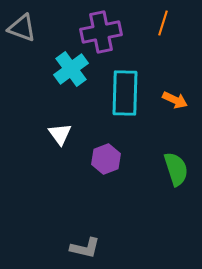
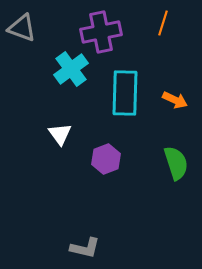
green semicircle: moved 6 px up
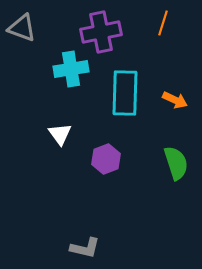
cyan cross: rotated 28 degrees clockwise
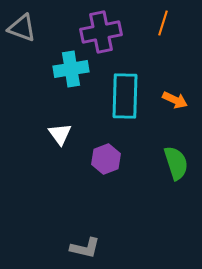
cyan rectangle: moved 3 px down
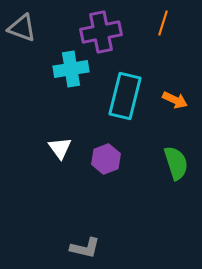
cyan rectangle: rotated 12 degrees clockwise
white triangle: moved 14 px down
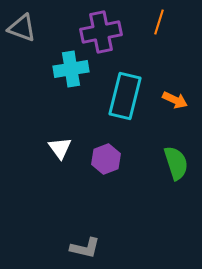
orange line: moved 4 px left, 1 px up
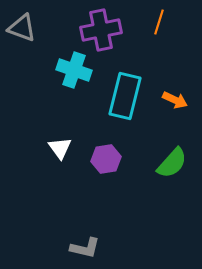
purple cross: moved 2 px up
cyan cross: moved 3 px right, 1 px down; rotated 28 degrees clockwise
purple hexagon: rotated 12 degrees clockwise
green semicircle: moved 4 px left; rotated 60 degrees clockwise
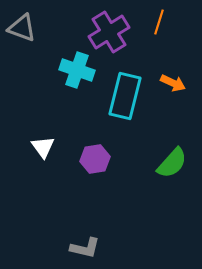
purple cross: moved 8 px right, 2 px down; rotated 21 degrees counterclockwise
cyan cross: moved 3 px right
orange arrow: moved 2 px left, 17 px up
white triangle: moved 17 px left, 1 px up
purple hexagon: moved 11 px left
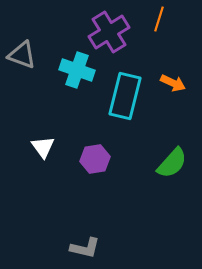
orange line: moved 3 px up
gray triangle: moved 27 px down
